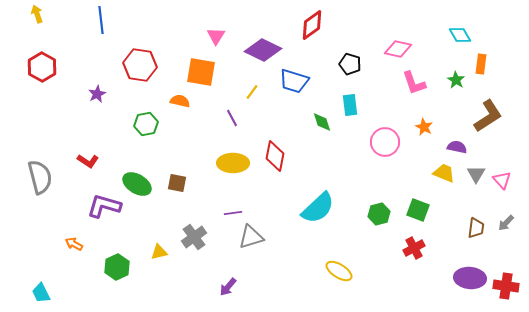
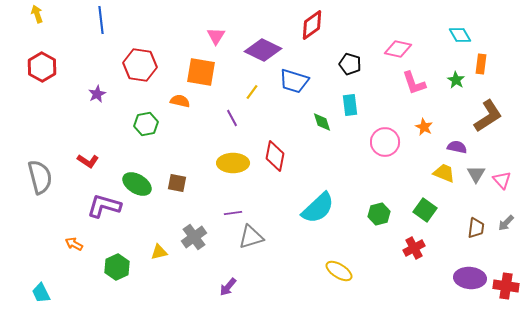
green square at (418, 210): moved 7 px right; rotated 15 degrees clockwise
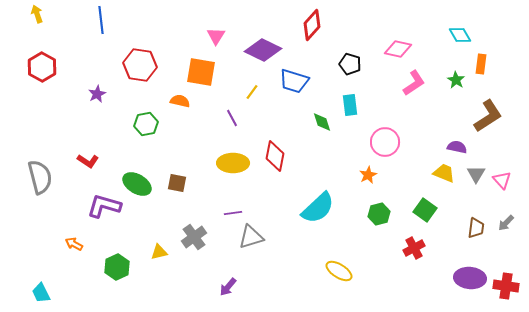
red diamond at (312, 25): rotated 12 degrees counterclockwise
pink L-shape at (414, 83): rotated 104 degrees counterclockwise
orange star at (424, 127): moved 56 px left, 48 px down; rotated 18 degrees clockwise
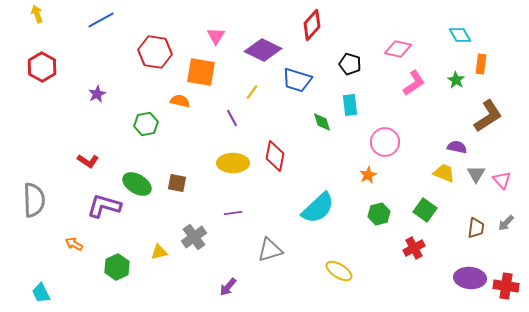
blue line at (101, 20): rotated 68 degrees clockwise
red hexagon at (140, 65): moved 15 px right, 13 px up
blue trapezoid at (294, 81): moved 3 px right, 1 px up
gray semicircle at (40, 177): moved 6 px left, 23 px down; rotated 12 degrees clockwise
gray triangle at (251, 237): moved 19 px right, 13 px down
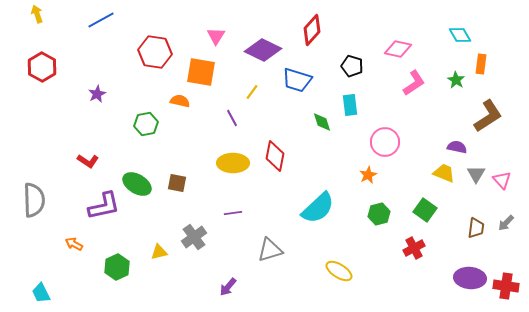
red diamond at (312, 25): moved 5 px down
black pentagon at (350, 64): moved 2 px right, 2 px down
purple L-shape at (104, 206): rotated 152 degrees clockwise
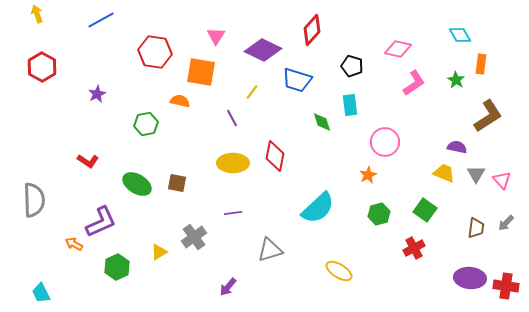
purple L-shape at (104, 206): moved 3 px left, 16 px down; rotated 12 degrees counterclockwise
yellow triangle at (159, 252): rotated 18 degrees counterclockwise
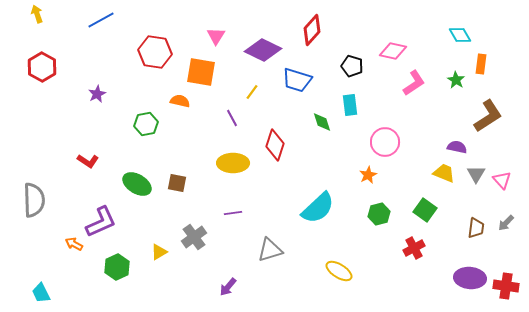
pink diamond at (398, 49): moved 5 px left, 2 px down
red diamond at (275, 156): moved 11 px up; rotated 8 degrees clockwise
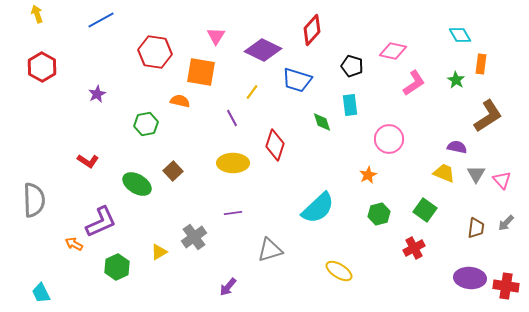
pink circle at (385, 142): moved 4 px right, 3 px up
brown square at (177, 183): moved 4 px left, 12 px up; rotated 36 degrees clockwise
